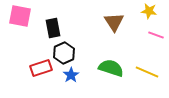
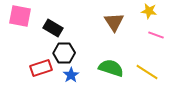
black rectangle: rotated 48 degrees counterclockwise
black hexagon: rotated 25 degrees clockwise
yellow line: rotated 10 degrees clockwise
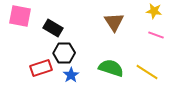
yellow star: moved 5 px right
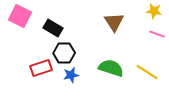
pink square: rotated 15 degrees clockwise
pink line: moved 1 px right, 1 px up
blue star: rotated 21 degrees clockwise
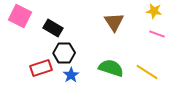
blue star: rotated 21 degrees counterclockwise
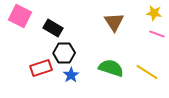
yellow star: moved 2 px down
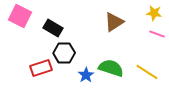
brown triangle: rotated 30 degrees clockwise
blue star: moved 15 px right
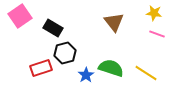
pink square: rotated 30 degrees clockwise
brown triangle: rotated 35 degrees counterclockwise
black hexagon: moved 1 px right; rotated 15 degrees counterclockwise
yellow line: moved 1 px left, 1 px down
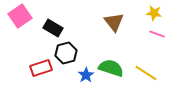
black hexagon: moved 1 px right
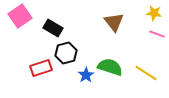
green semicircle: moved 1 px left, 1 px up
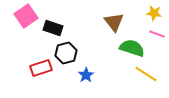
pink square: moved 6 px right
black rectangle: rotated 12 degrees counterclockwise
green semicircle: moved 22 px right, 19 px up
yellow line: moved 1 px down
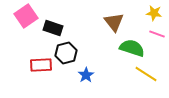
red rectangle: moved 3 px up; rotated 15 degrees clockwise
